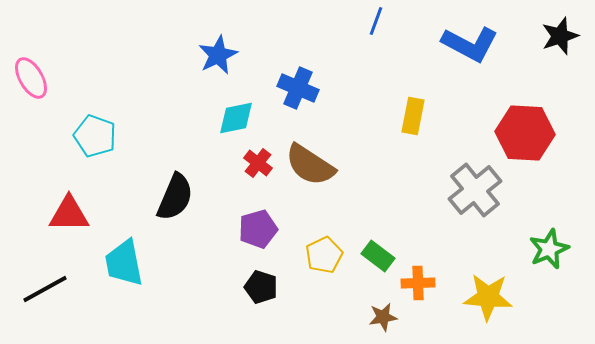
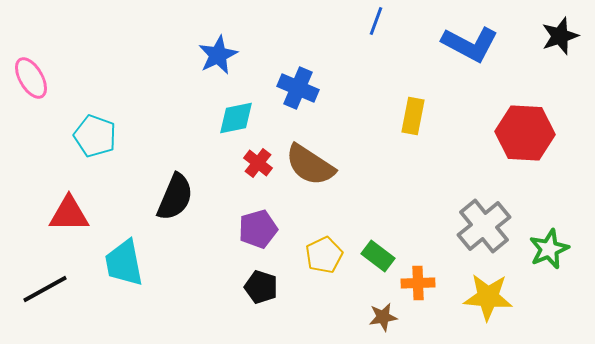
gray cross: moved 9 px right, 36 px down
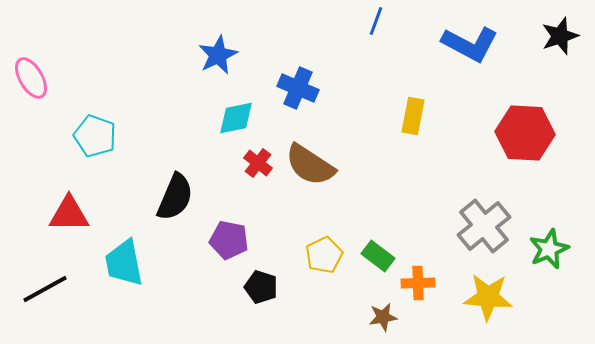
purple pentagon: moved 29 px left, 11 px down; rotated 27 degrees clockwise
